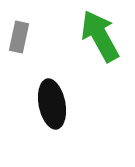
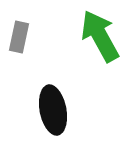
black ellipse: moved 1 px right, 6 px down
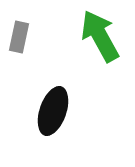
black ellipse: moved 1 px down; rotated 30 degrees clockwise
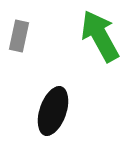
gray rectangle: moved 1 px up
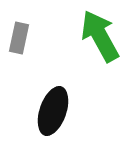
gray rectangle: moved 2 px down
